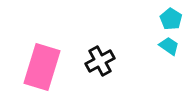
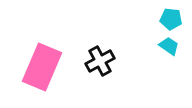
cyan pentagon: rotated 25 degrees counterclockwise
pink rectangle: rotated 6 degrees clockwise
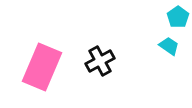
cyan pentagon: moved 7 px right, 2 px up; rotated 30 degrees clockwise
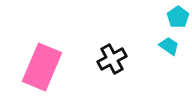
black cross: moved 12 px right, 2 px up
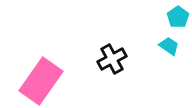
pink rectangle: moved 1 px left, 14 px down; rotated 12 degrees clockwise
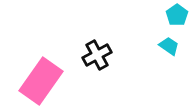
cyan pentagon: moved 1 px left, 2 px up
black cross: moved 15 px left, 4 px up
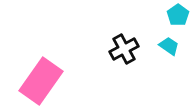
cyan pentagon: moved 1 px right
black cross: moved 27 px right, 6 px up
